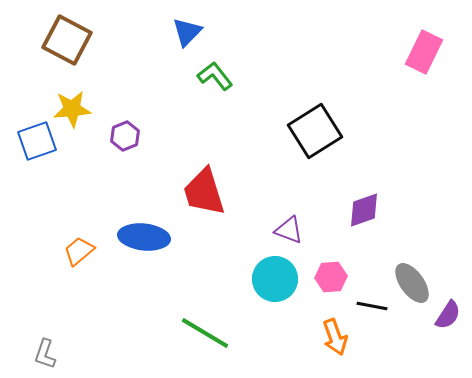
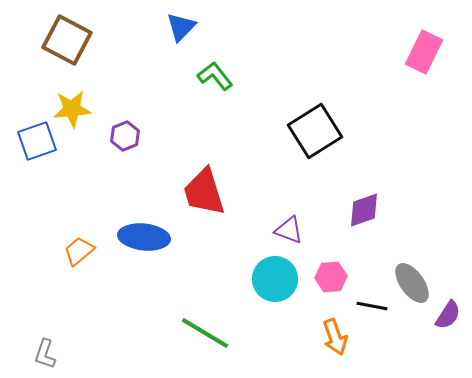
blue triangle: moved 6 px left, 5 px up
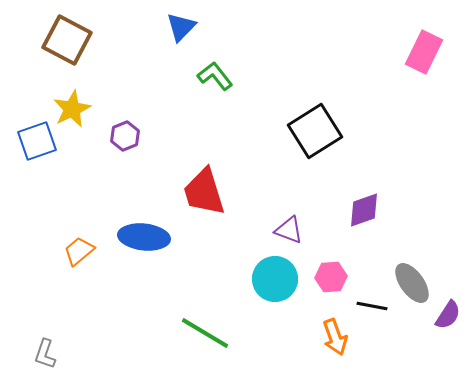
yellow star: rotated 21 degrees counterclockwise
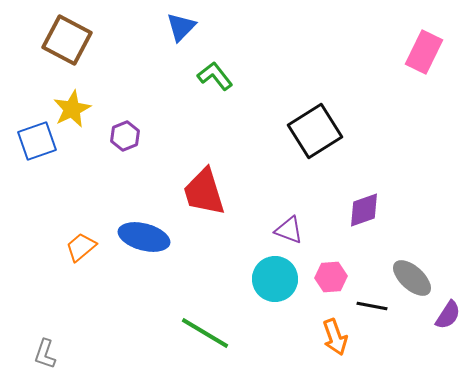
blue ellipse: rotated 9 degrees clockwise
orange trapezoid: moved 2 px right, 4 px up
gray ellipse: moved 5 px up; rotated 12 degrees counterclockwise
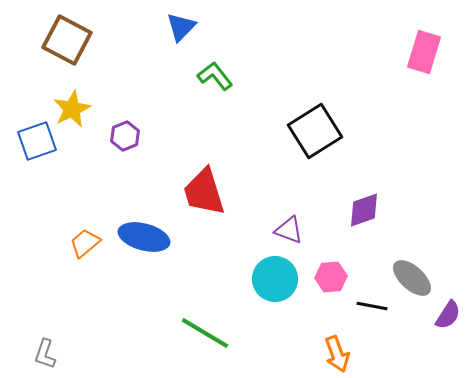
pink rectangle: rotated 9 degrees counterclockwise
orange trapezoid: moved 4 px right, 4 px up
orange arrow: moved 2 px right, 17 px down
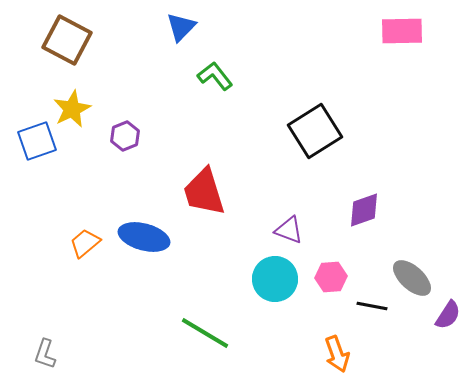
pink rectangle: moved 22 px left, 21 px up; rotated 72 degrees clockwise
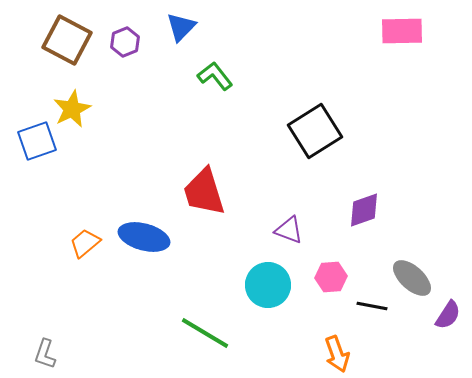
purple hexagon: moved 94 px up
cyan circle: moved 7 px left, 6 px down
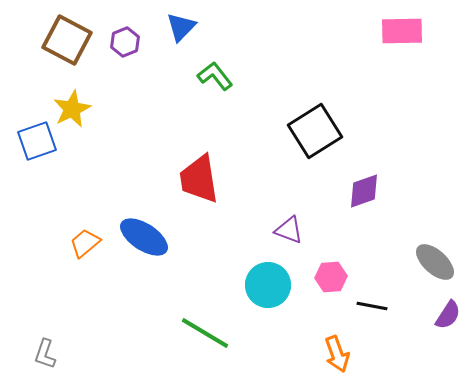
red trapezoid: moved 5 px left, 13 px up; rotated 8 degrees clockwise
purple diamond: moved 19 px up
blue ellipse: rotated 18 degrees clockwise
gray ellipse: moved 23 px right, 16 px up
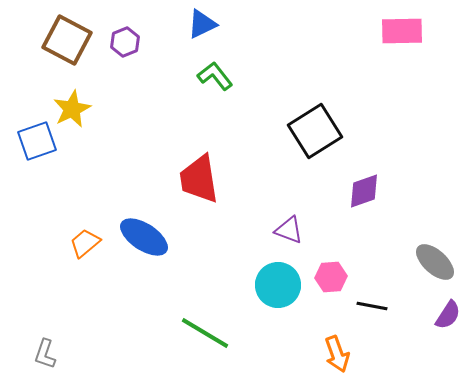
blue triangle: moved 21 px right, 3 px up; rotated 20 degrees clockwise
cyan circle: moved 10 px right
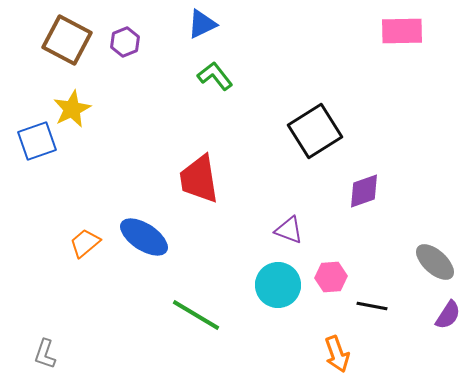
green line: moved 9 px left, 18 px up
